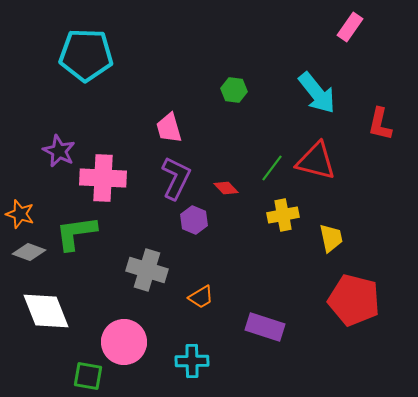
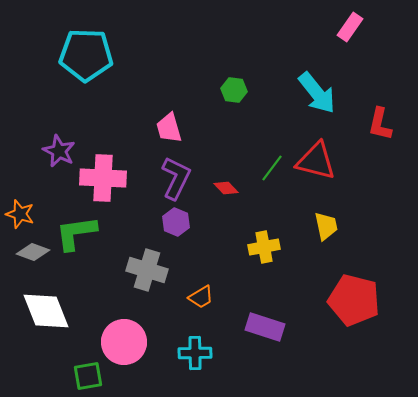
yellow cross: moved 19 px left, 32 px down
purple hexagon: moved 18 px left, 2 px down
yellow trapezoid: moved 5 px left, 12 px up
gray diamond: moved 4 px right
cyan cross: moved 3 px right, 8 px up
green square: rotated 20 degrees counterclockwise
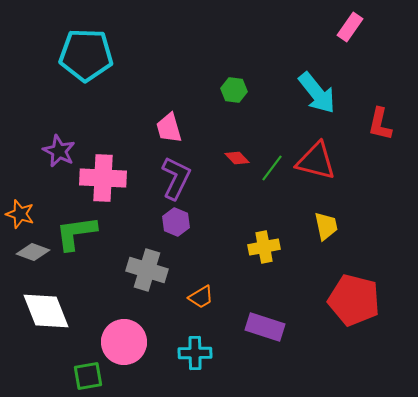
red diamond: moved 11 px right, 30 px up
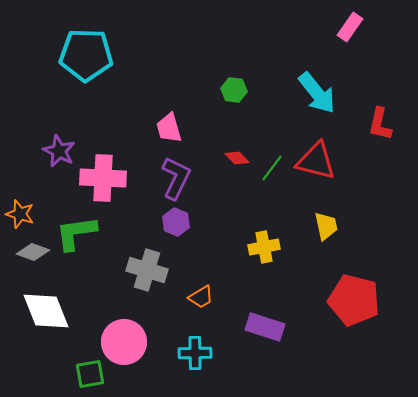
green square: moved 2 px right, 2 px up
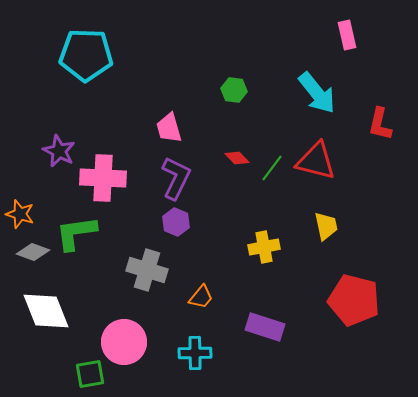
pink rectangle: moved 3 px left, 8 px down; rotated 48 degrees counterclockwise
orange trapezoid: rotated 20 degrees counterclockwise
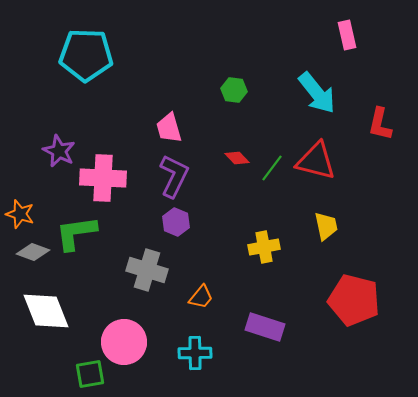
purple L-shape: moved 2 px left, 2 px up
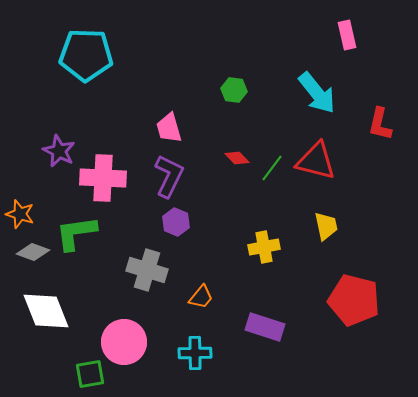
purple L-shape: moved 5 px left
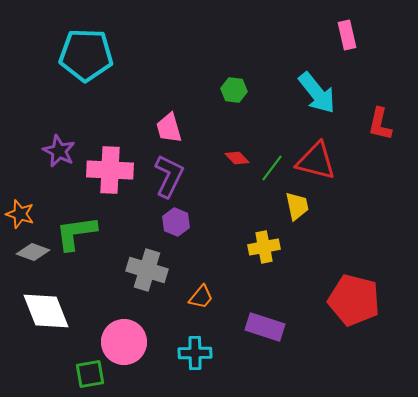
pink cross: moved 7 px right, 8 px up
yellow trapezoid: moved 29 px left, 20 px up
